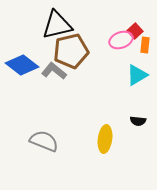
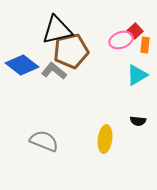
black triangle: moved 5 px down
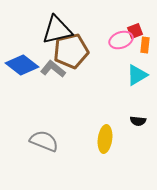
red square: rotated 21 degrees clockwise
gray L-shape: moved 1 px left, 2 px up
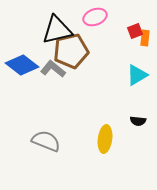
pink ellipse: moved 26 px left, 23 px up
orange rectangle: moved 7 px up
gray semicircle: moved 2 px right
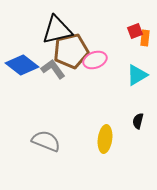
pink ellipse: moved 43 px down
gray L-shape: rotated 15 degrees clockwise
black semicircle: rotated 98 degrees clockwise
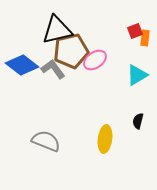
pink ellipse: rotated 15 degrees counterclockwise
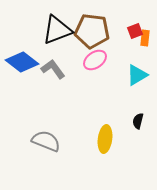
black triangle: rotated 8 degrees counterclockwise
brown pentagon: moved 21 px right, 20 px up; rotated 20 degrees clockwise
blue diamond: moved 3 px up
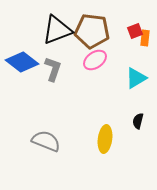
gray L-shape: rotated 55 degrees clockwise
cyan triangle: moved 1 px left, 3 px down
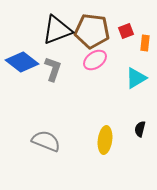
red square: moved 9 px left
orange rectangle: moved 5 px down
black semicircle: moved 2 px right, 8 px down
yellow ellipse: moved 1 px down
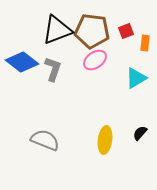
black semicircle: moved 4 px down; rotated 28 degrees clockwise
gray semicircle: moved 1 px left, 1 px up
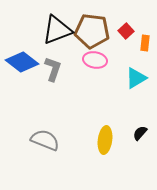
red square: rotated 21 degrees counterclockwise
pink ellipse: rotated 45 degrees clockwise
